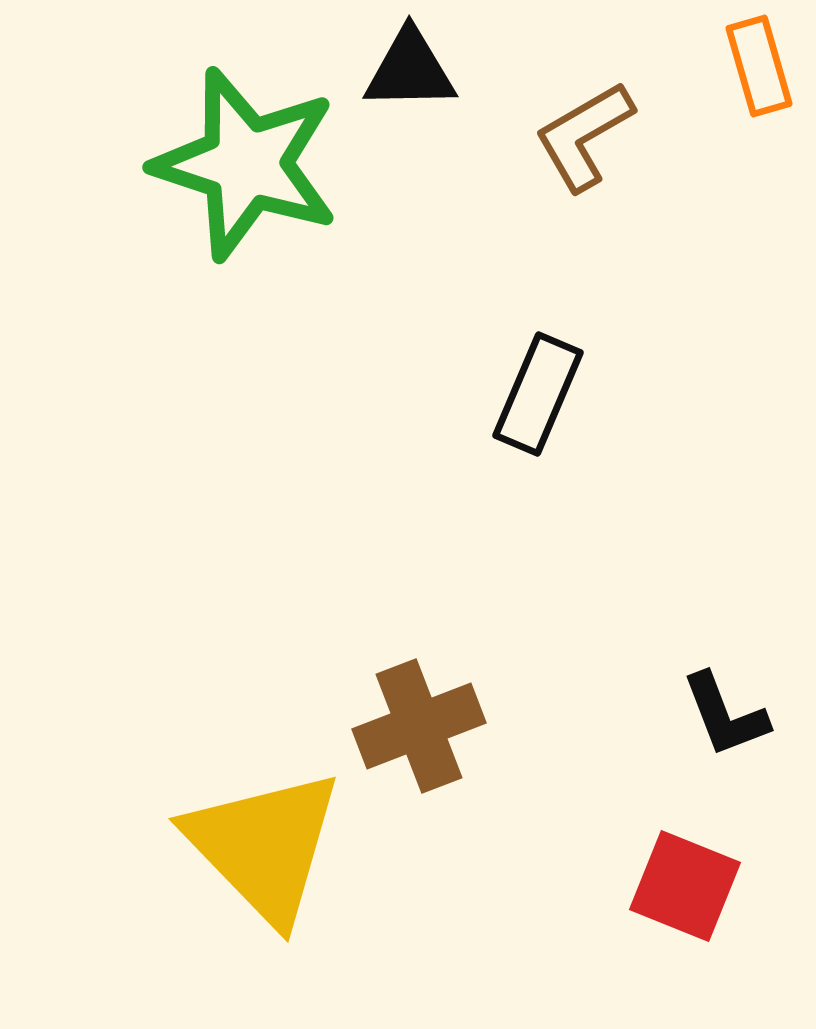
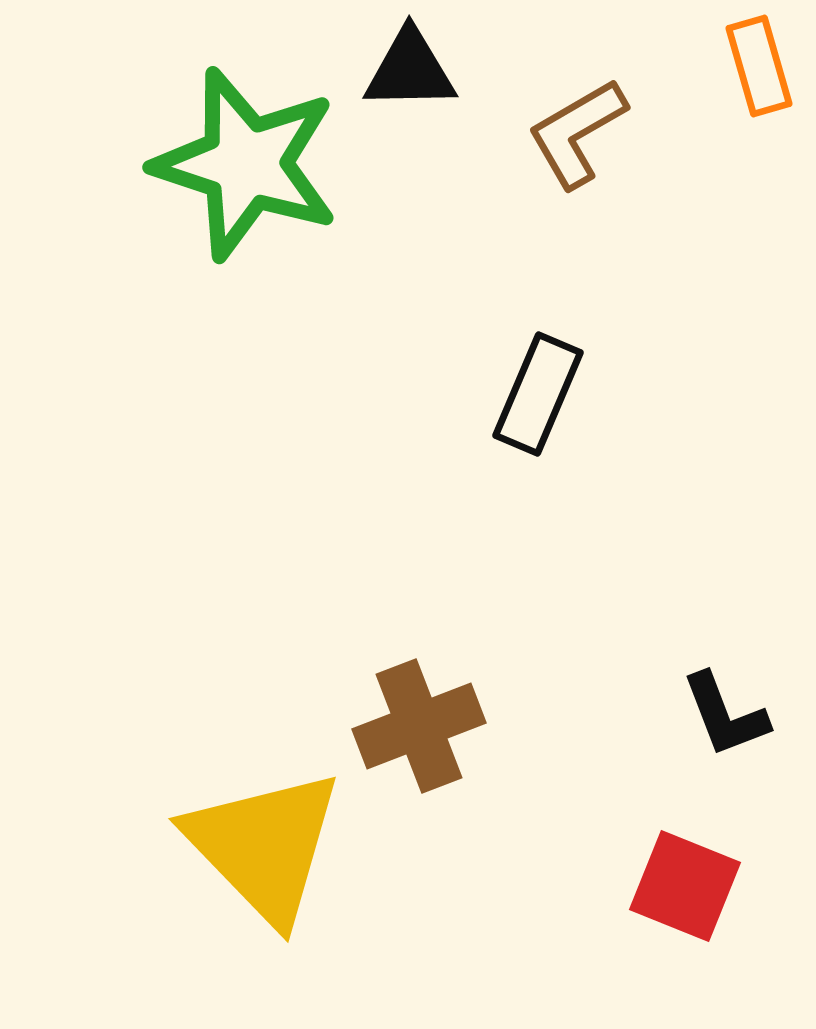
brown L-shape: moved 7 px left, 3 px up
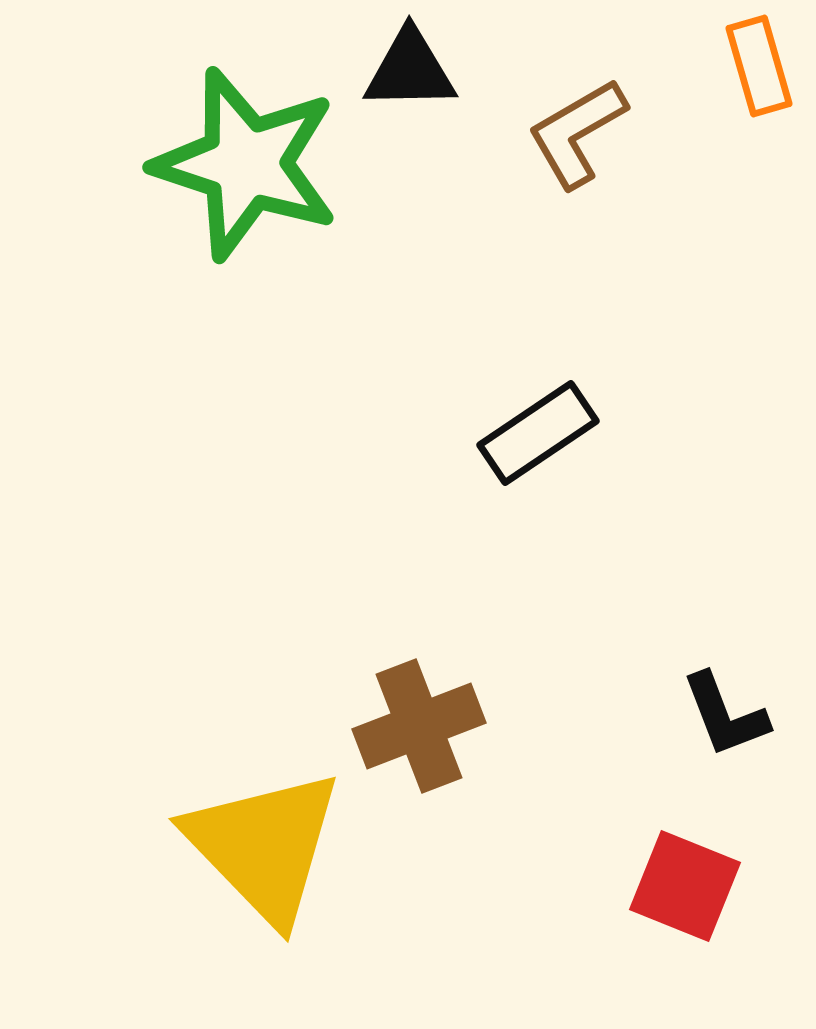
black rectangle: moved 39 px down; rotated 33 degrees clockwise
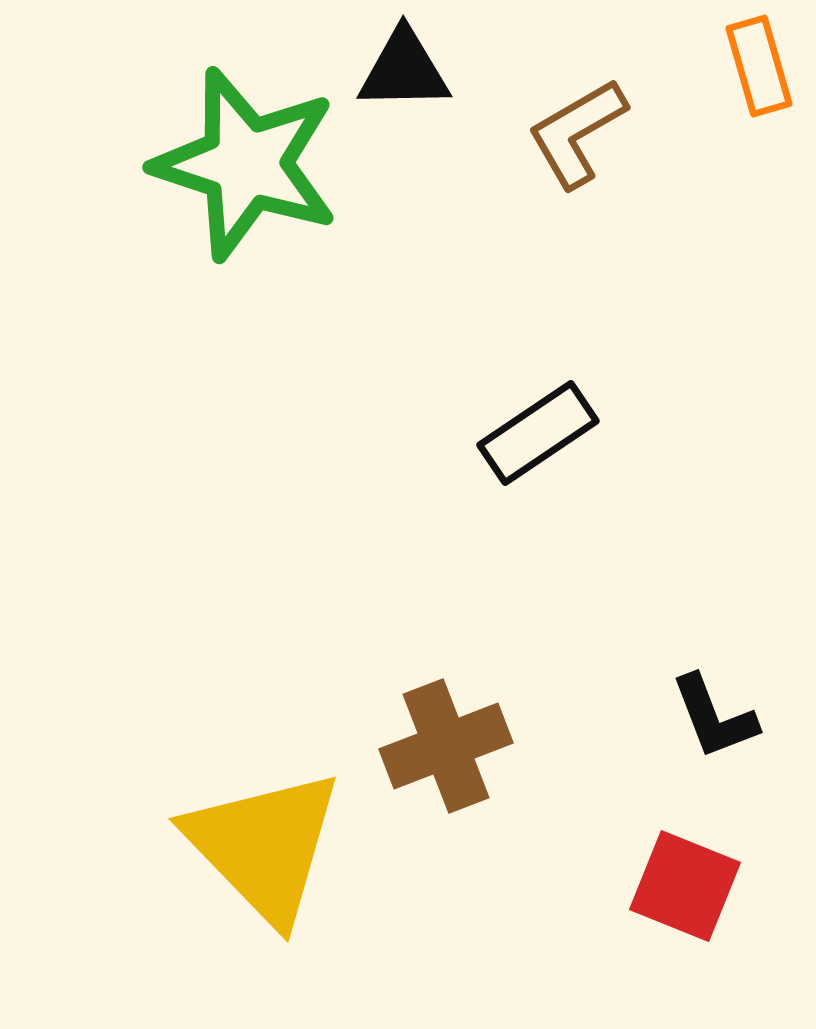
black triangle: moved 6 px left
black L-shape: moved 11 px left, 2 px down
brown cross: moved 27 px right, 20 px down
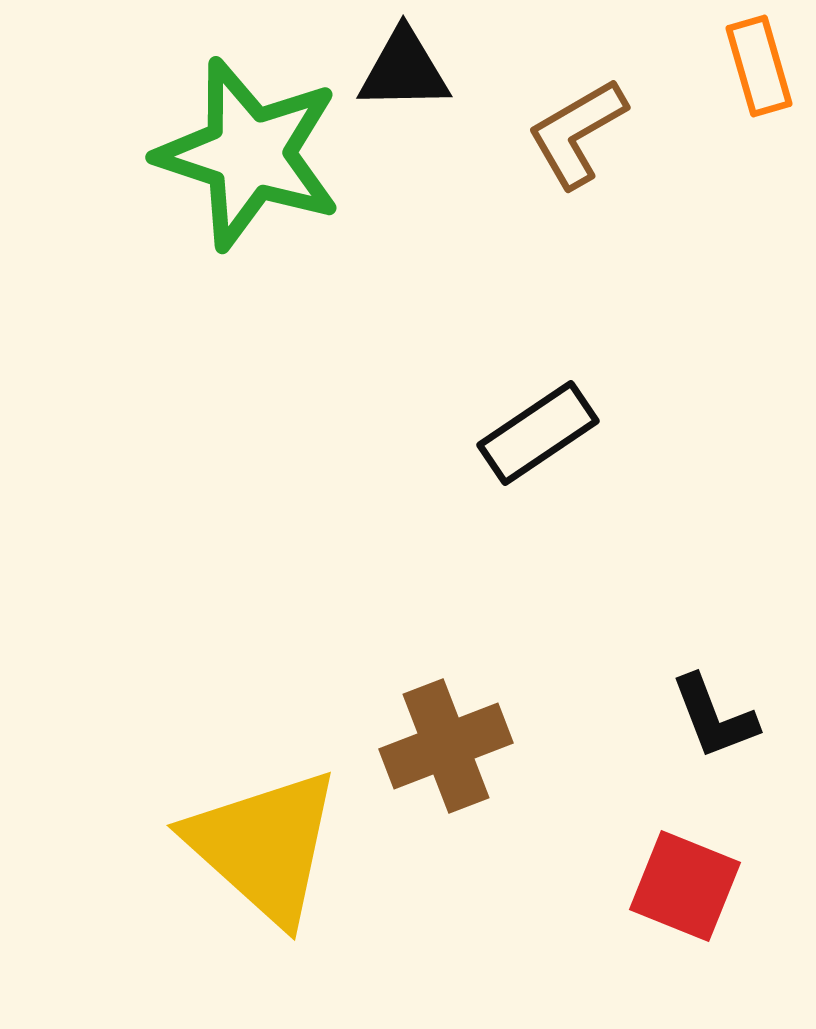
green star: moved 3 px right, 10 px up
yellow triangle: rotated 4 degrees counterclockwise
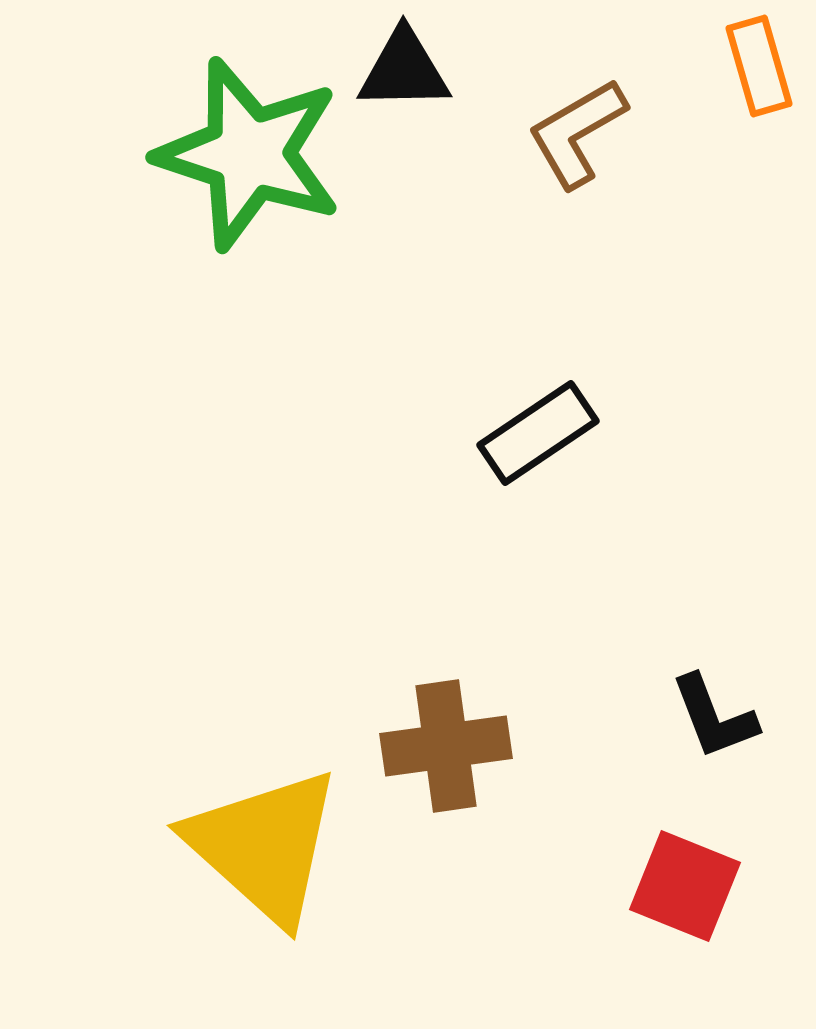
brown cross: rotated 13 degrees clockwise
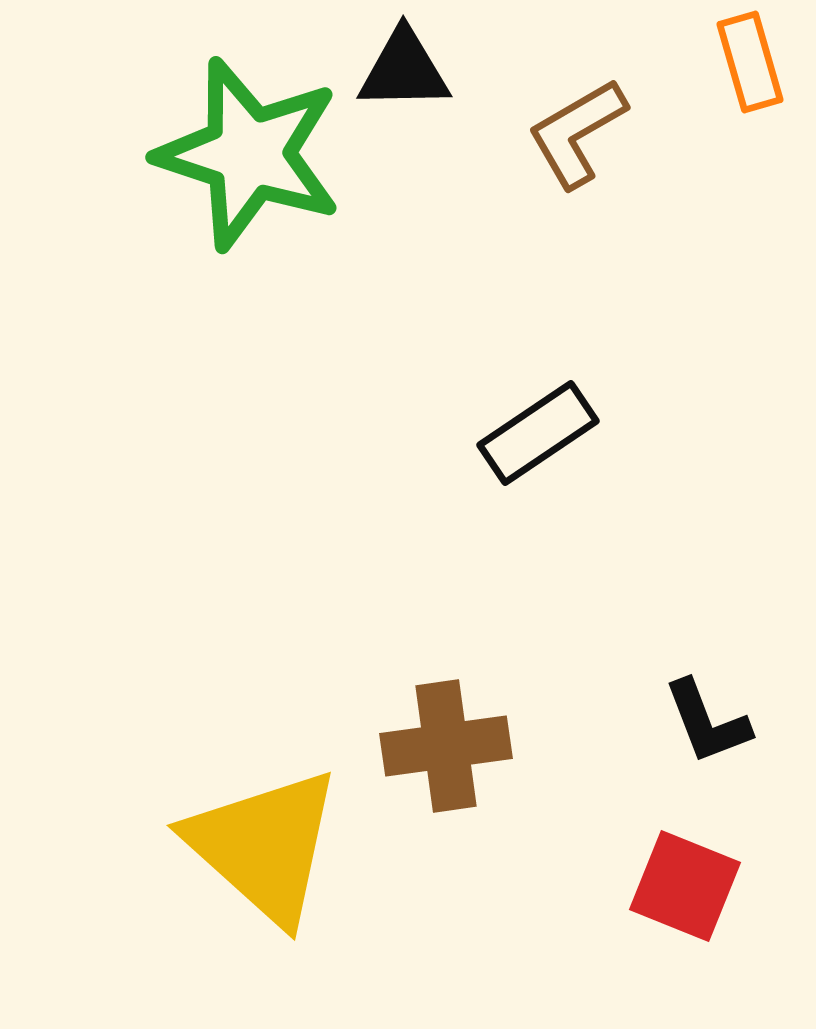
orange rectangle: moved 9 px left, 4 px up
black L-shape: moved 7 px left, 5 px down
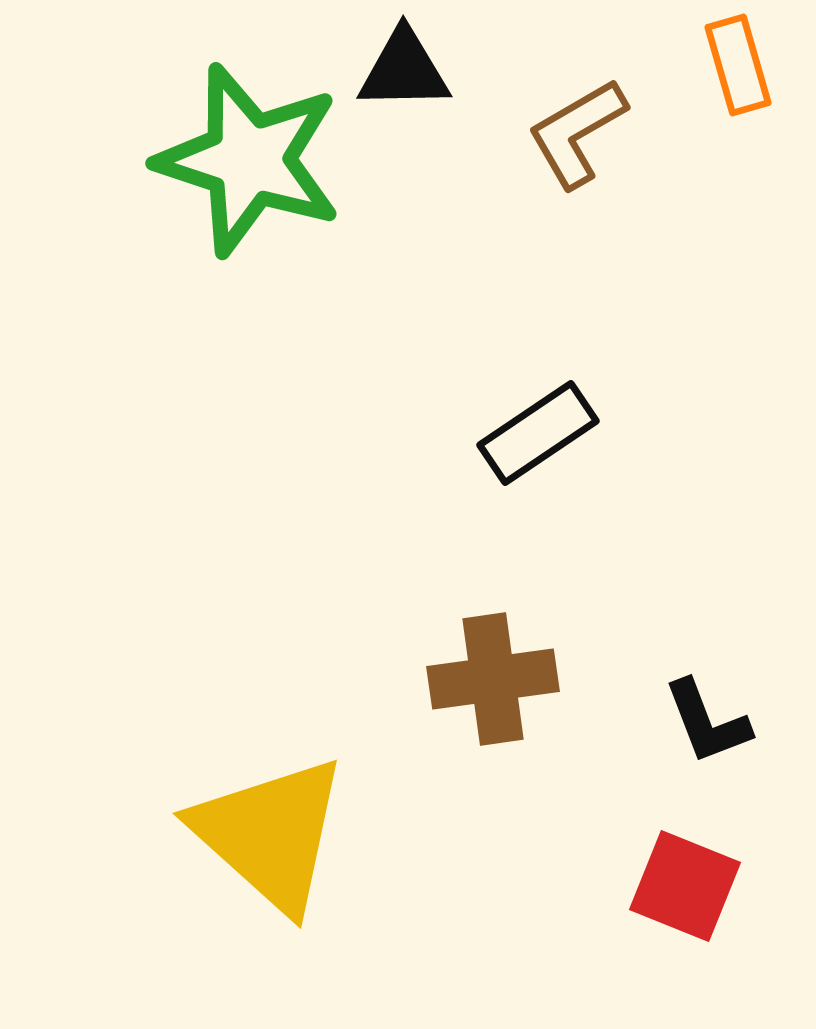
orange rectangle: moved 12 px left, 3 px down
green star: moved 6 px down
brown cross: moved 47 px right, 67 px up
yellow triangle: moved 6 px right, 12 px up
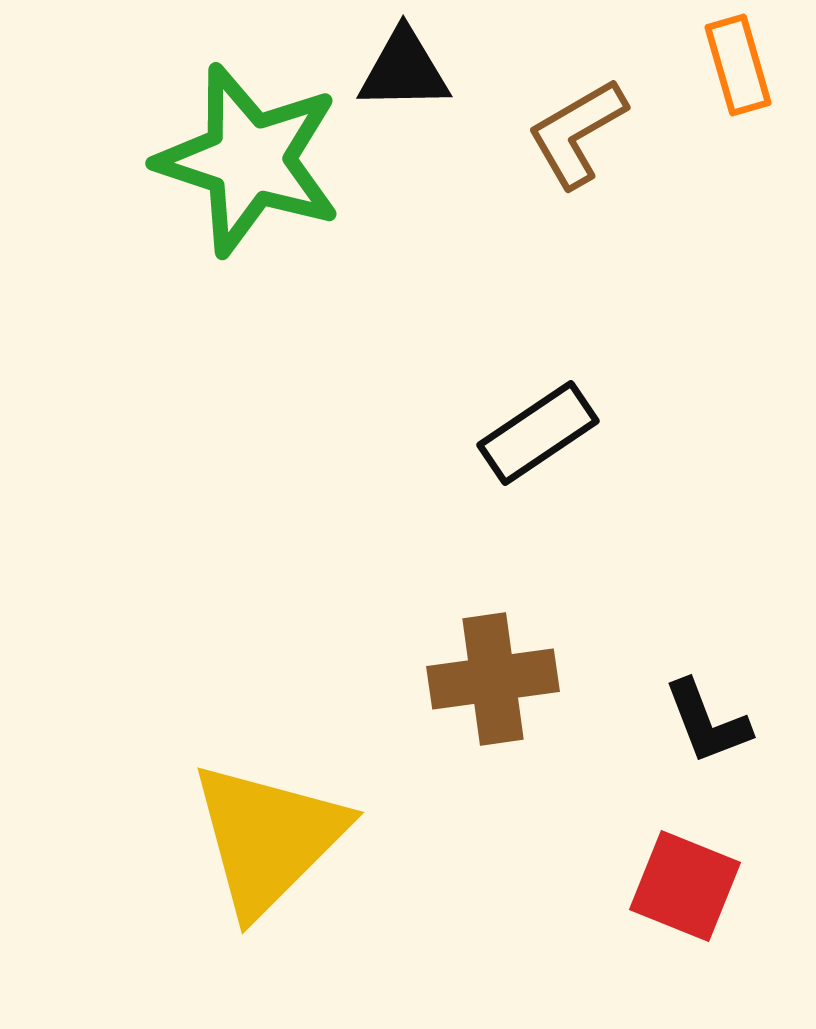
yellow triangle: moved 2 px left, 4 px down; rotated 33 degrees clockwise
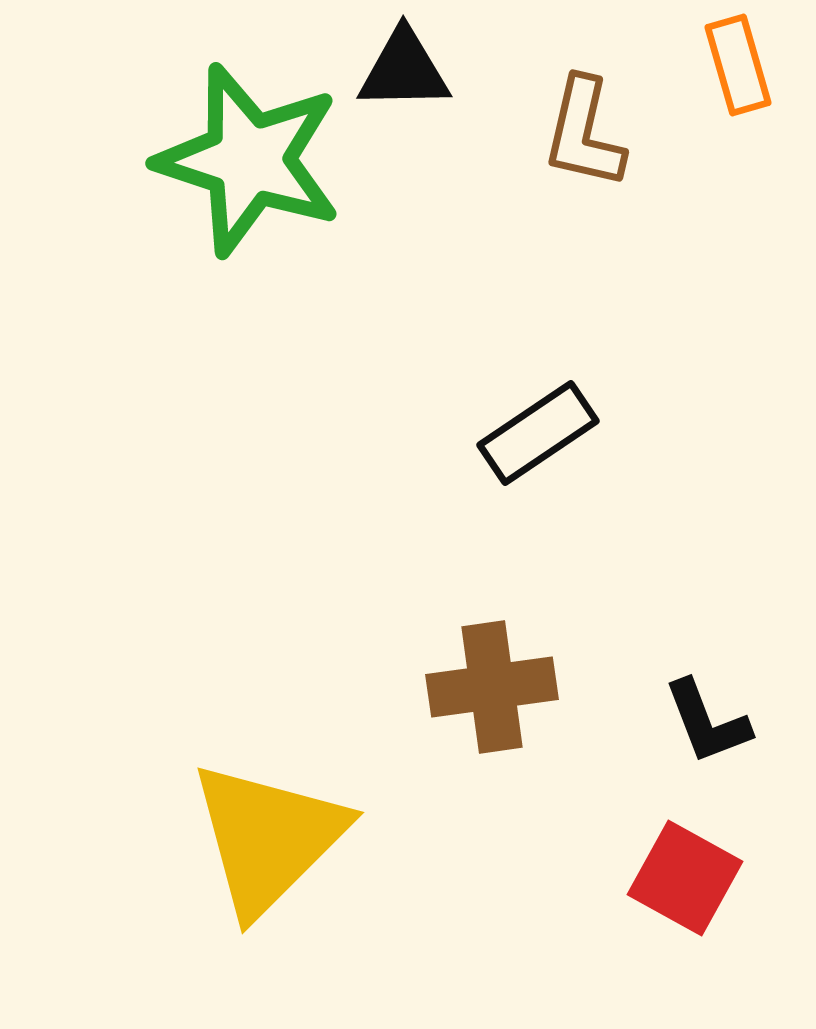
brown L-shape: moved 7 px right; rotated 47 degrees counterclockwise
brown cross: moved 1 px left, 8 px down
red square: moved 8 px up; rotated 7 degrees clockwise
